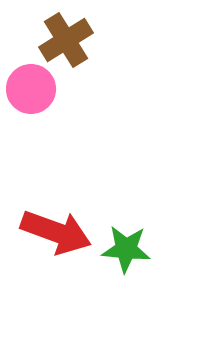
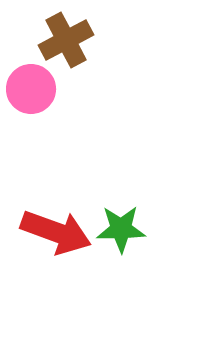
brown cross: rotated 4 degrees clockwise
green star: moved 5 px left, 20 px up; rotated 6 degrees counterclockwise
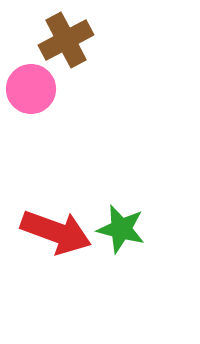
green star: rotated 15 degrees clockwise
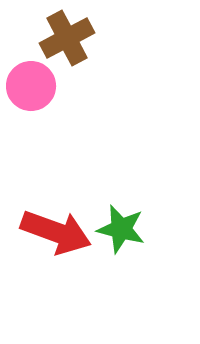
brown cross: moved 1 px right, 2 px up
pink circle: moved 3 px up
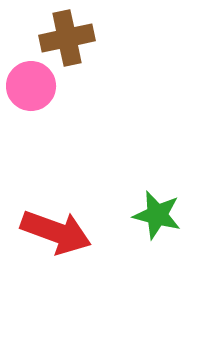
brown cross: rotated 16 degrees clockwise
green star: moved 36 px right, 14 px up
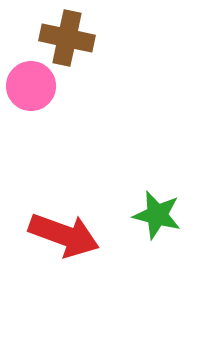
brown cross: rotated 24 degrees clockwise
red arrow: moved 8 px right, 3 px down
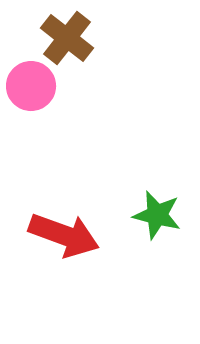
brown cross: rotated 26 degrees clockwise
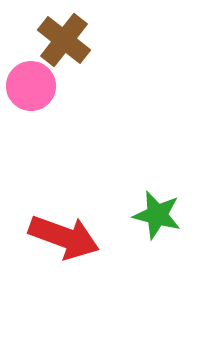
brown cross: moved 3 px left, 2 px down
red arrow: moved 2 px down
